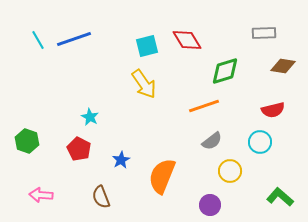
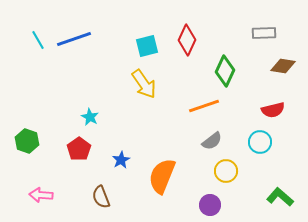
red diamond: rotated 56 degrees clockwise
green diamond: rotated 48 degrees counterclockwise
red pentagon: rotated 10 degrees clockwise
yellow circle: moved 4 px left
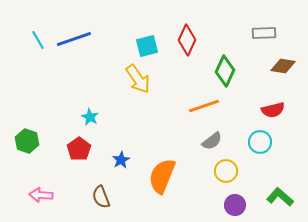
yellow arrow: moved 6 px left, 5 px up
purple circle: moved 25 px right
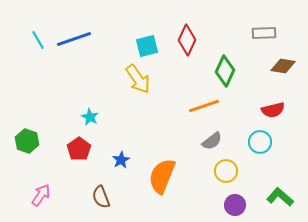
pink arrow: rotated 120 degrees clockwise
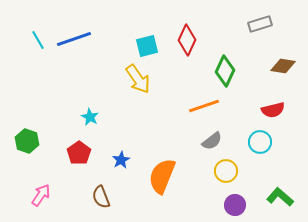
gray rectangle: moved 4 px left, 9 px up; rotated 15 degrees counterclockwise
red pentagon: moved 4 px down
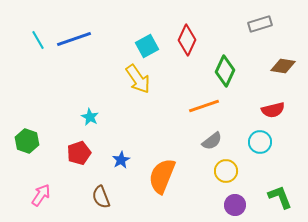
cyan square: rotated 15 degrees counterclockwise
red pentagon: rotated 15 degrees clockwise
green L-shape: rotated 28 degrees clockwise
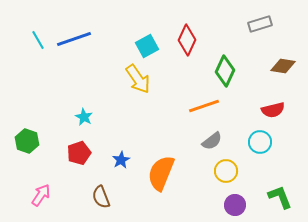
cyan star: moved 6 px left
orange semicircle: moved 1 px left, 3 px up
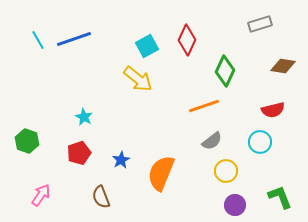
yellow arrow: rotated 16 degrees counterclockwise
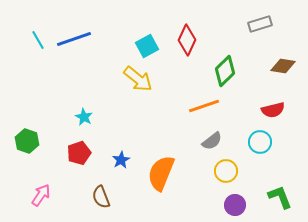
green diamond: rotated 20 degrees clockwise
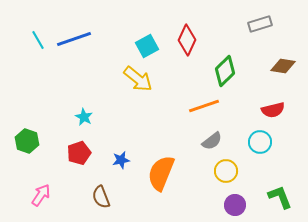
blue star: rotated 18 degrees clockwise
